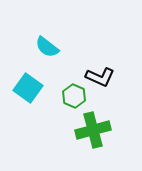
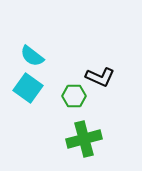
cyan semicircle: moved 15 px left, 9 px down
green hexagon: rotated 25 degrees counterclockwise
green cross: moved 9 px left, 9 px down
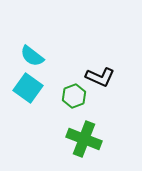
green hexagon: rotated 20 degrees counterclockwise
green cross: rotated 36 degrees clockwise
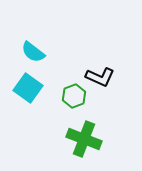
cyan semicircle: moved 1 px right, 4 px up
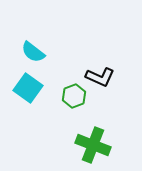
green cross: moved 9 px right, 6 px down
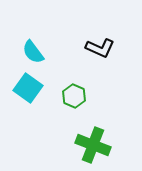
cyan semicircle: rotated 15 degrees clockwise
black L-shape: moved 29 px up
green hexagon: rotated 15 degrees counterclockwise
